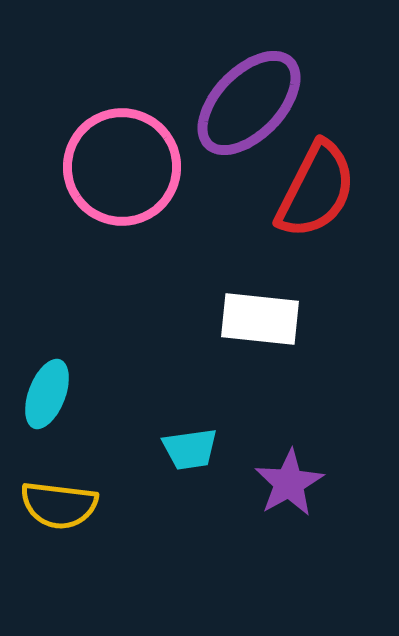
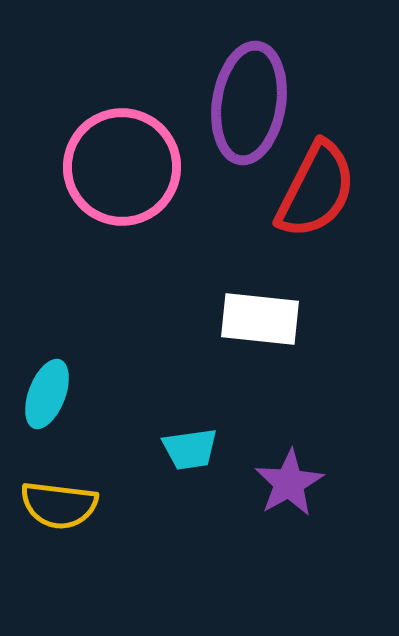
purple ellipse: rotated 35 degrees counterclockwise
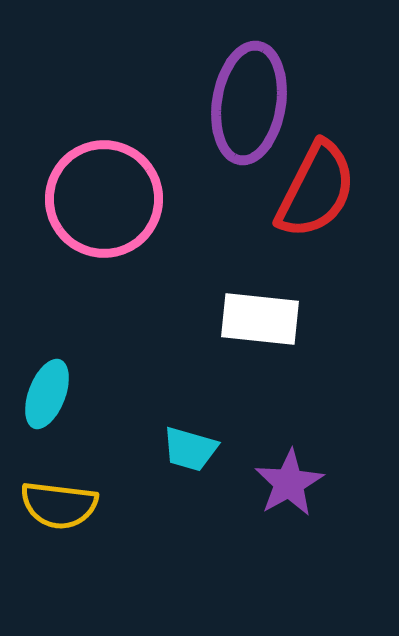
pink circle: moved 18 px left, 32 px down
cyan trapezoid: rotated 24 degrees clockwise
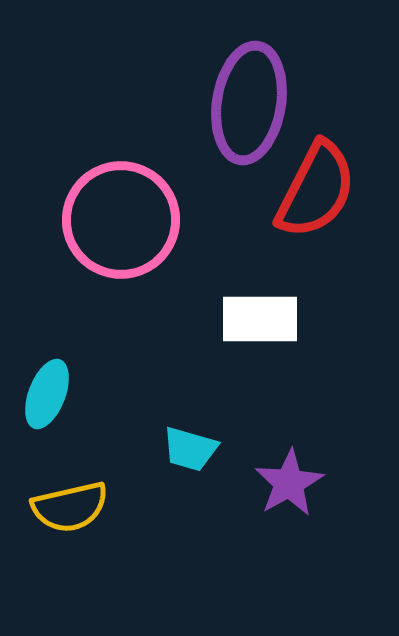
pink circle: moved 17 px right, 21 px down
white rectangle: rotated 6 degrees counterclockwise
yellow semicircle: moved 11 px right, 2 px down; rotated 20 degrees counterclockwise
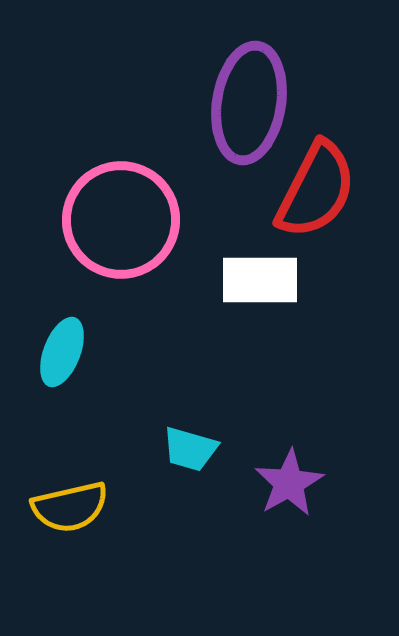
white rectangle: moved 39 px up
cyan ellipse: moved 15 px right, 42 px up
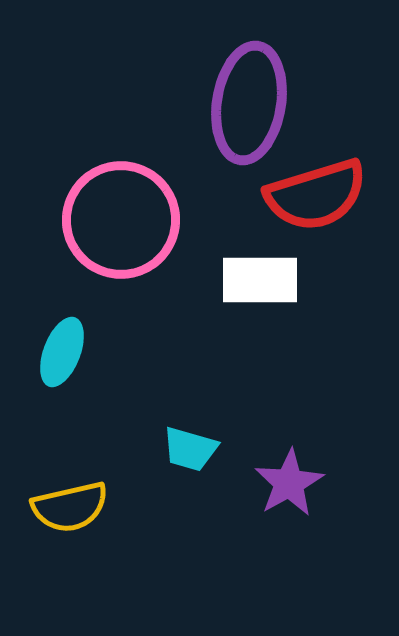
red semicircle: moved 5 px down; rotated 46 degrees clockwise
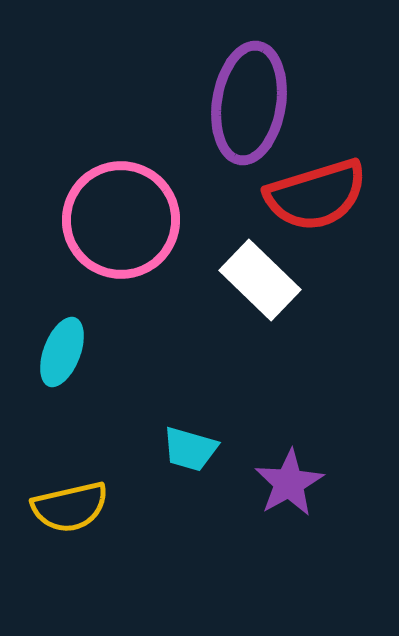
white rectangle: rotated 44 degrees clockwise
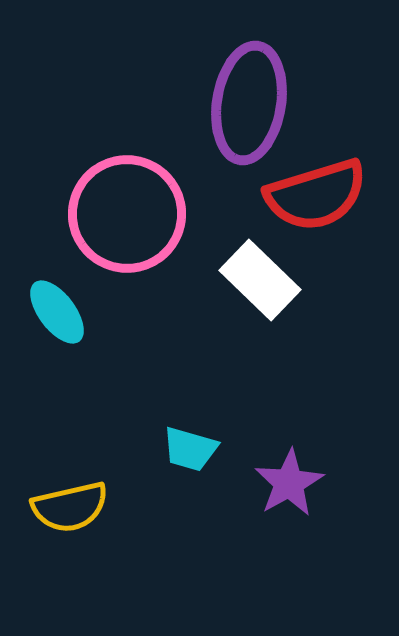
pink circle: moved 6 px right, 6 px up
cyan ellipse: moved 5 px left, 40 px up; rotated 58 degrees counterclockwise
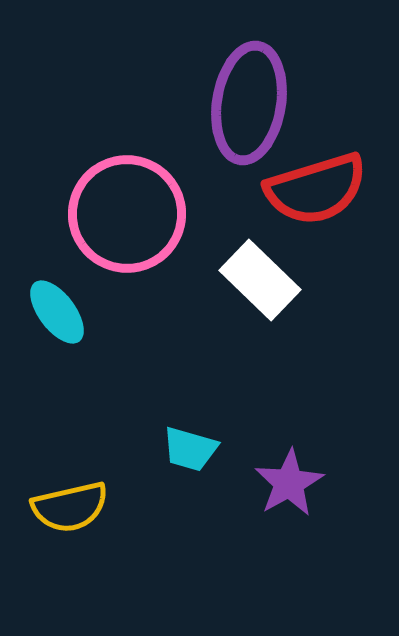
red semicircle: moved 6 px up
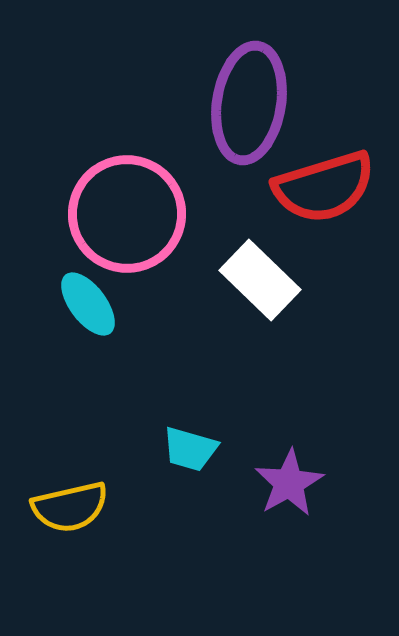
red semicircle: moved 8 px right, 2 px up
cyan ellipse: moved 31 px right, 8 px up
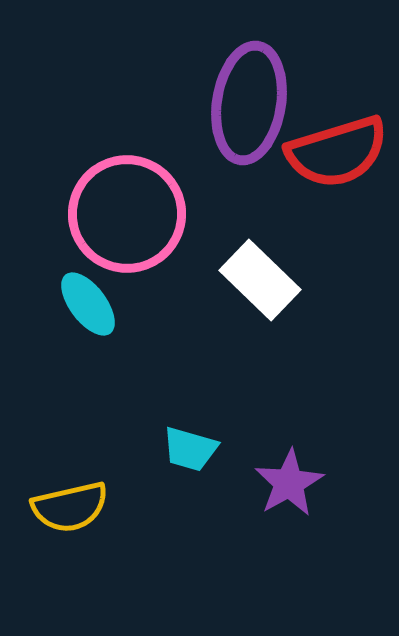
red semicircle: moved 13 px right, 35 px up
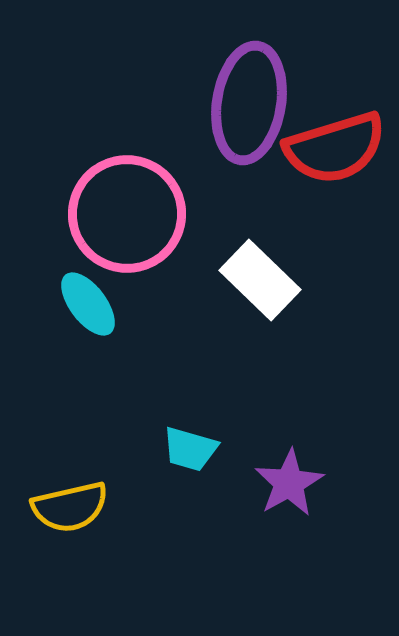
red semicircle: moved 2 px left, 4 px up
